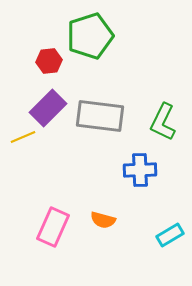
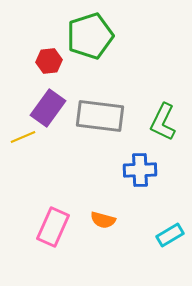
purple rectangle: rotated 9 degrees counterclockwise
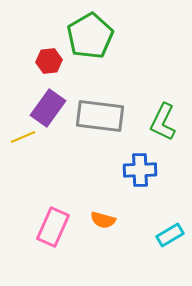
green pentagon: rotated 12 degrees counterclockwise
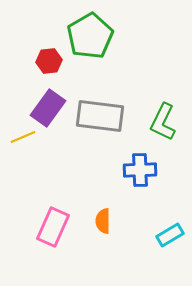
orange semicircle: moved 1 px down; rotated 75 degrees clockwise
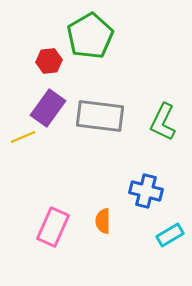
blue cross: moved 6 px right, 21 px down; rotated 16 degrees clockwise
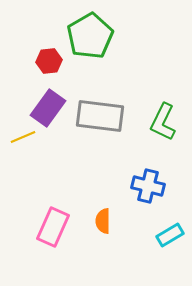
blue cross: moved 2 px right, 5 px up
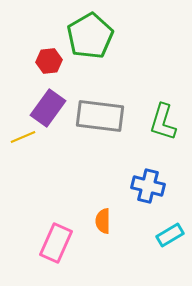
green L-shape: rotated 9 degrees counterclockwise
pink rectangle: moved 3 px right, 16 px down
